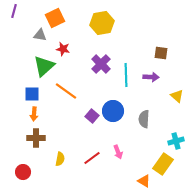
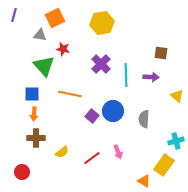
purple line: moved 4 px down
green triangle: rotated 30 degrees counterclockwise
orange line: moved 4 px right, 3 px down; rotated 25 degrees counterclockwise
yellow semicircle: moved 2 px right, 7 px up; rotated 40 degrees clockwise
yellow rectangle: moved 1 px right, 1 px down
red circle: moved 1 px left
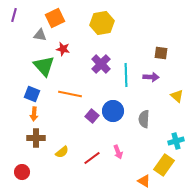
blue square: rotated 21 degrees clockwise
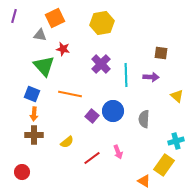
purple line: moved 1 px down
brown cross: moved 2 px left, 3 px up
yellow semicircle: moved 5 px right, 10 px up
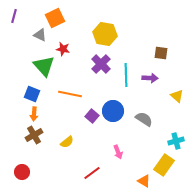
yellow hexagon: moved 3 px right, 11 px down; rotated 20 degrees clockwise
gray triangle: rotated 16 degrees clockwise
purple arrow: moved 1 px left, 1 px down
gray semicircle: rotated 120 degrees clockwise
brown cross: rotated 30 degrees counterclockwise
red line: moved 15 px down
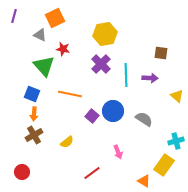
yellow hexagon: rotated 20 degrees counterclockwise
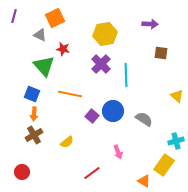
purple arrow: moved 54 px up
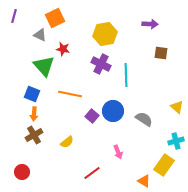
purple cross: rotated 18 degrees counterclockwise
yellow triangle: moved 11 px down
